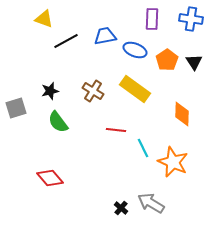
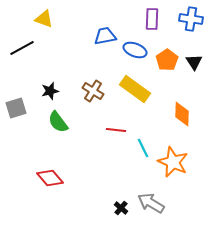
black line: moved 44 px left, 7 px down
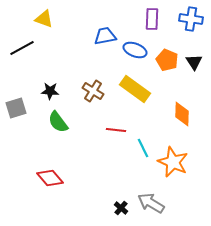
orange pentagon: rotated 15 degrees counterclockwise
black star: rotated 18 degrees clockwise
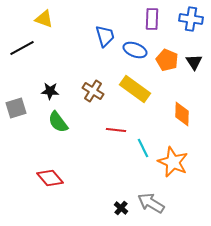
blue trapezoid: rotated 85 degrees clockwise
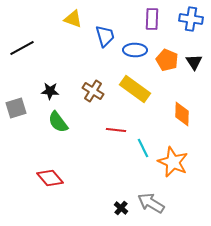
yellow triangle: moved 29 px right
blue ellipse: rotated 20 degrees counterclockwise
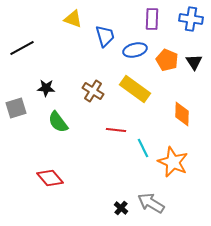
blue ellipse: rotated 15 degrees counterclockwise
black star: moved 4 px left, 3 px up
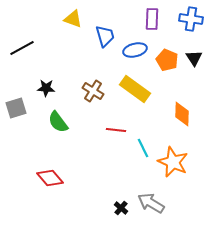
black triangle: moved 4 px up
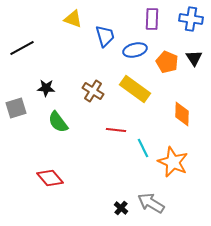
orange pentagon: moved 2 px down
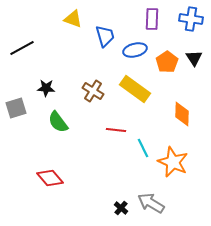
orange pentagon: rotated 15 degrees clockwise
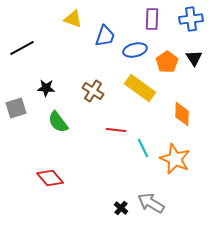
blue cross: rotated 15 degrees counterclockwise
blue trapezoid: rotated 35 degrees clockwise
yellow rectangle: moved 5 px right, 1 px up
orange star: moved 2 px right, 3 px up
